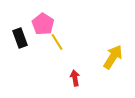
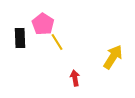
black rectangle: rotated 18 degrees clockwise
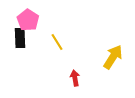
pink pentagon: moved 15 px left, 4 px up
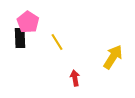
pink pentagon: moved 2 px down
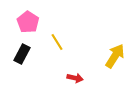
black rectangle: moved 2 px right, 16 px down; rotated 30 degrees clockwise
yellow arrow: moved 2 px right, 1 px up
red arrow: rotated 112 degrees clockwise
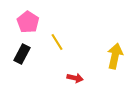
yellow arrow: rotated 20 degrees counterclockwise
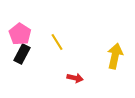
pink pentagon: moved 8 px left, 12 px down
